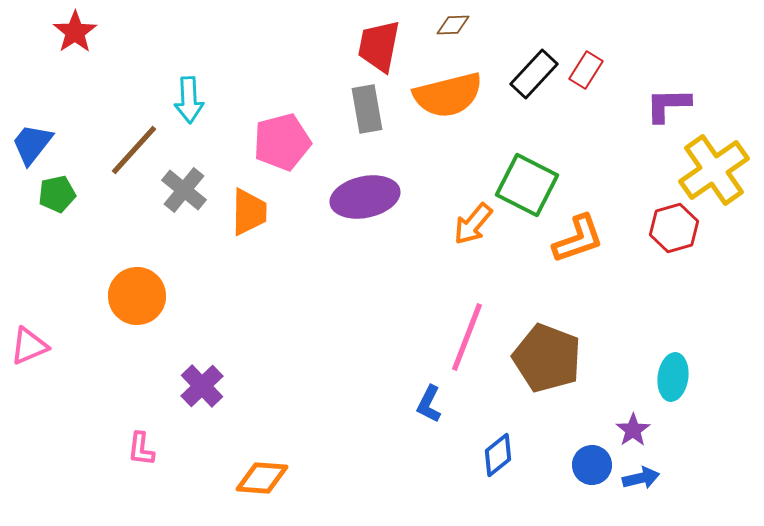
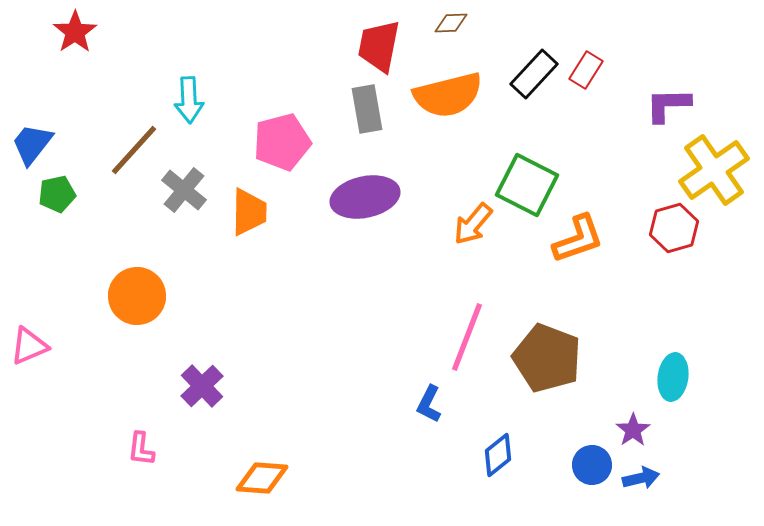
brown diamond: moved 2 px left, 2 px up
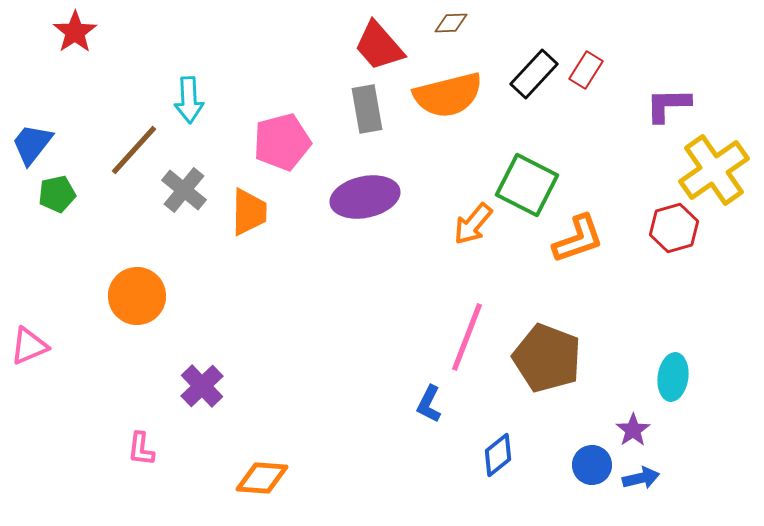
red trapezoid: rotated 52 degrees counterclockwise
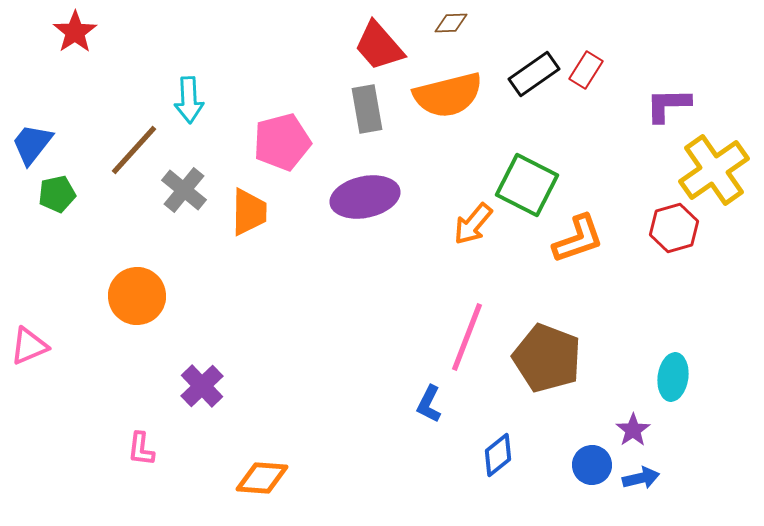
black rectangle: rotated 12 degrees clockwise
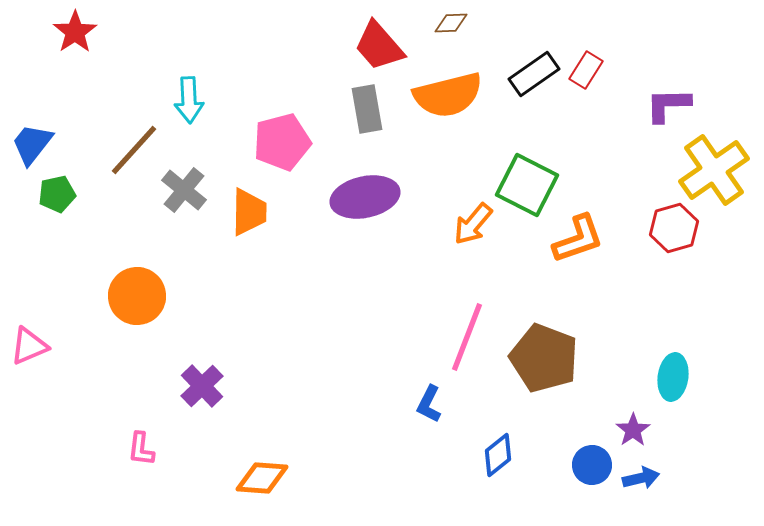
brown pentagon: moved 3 px left
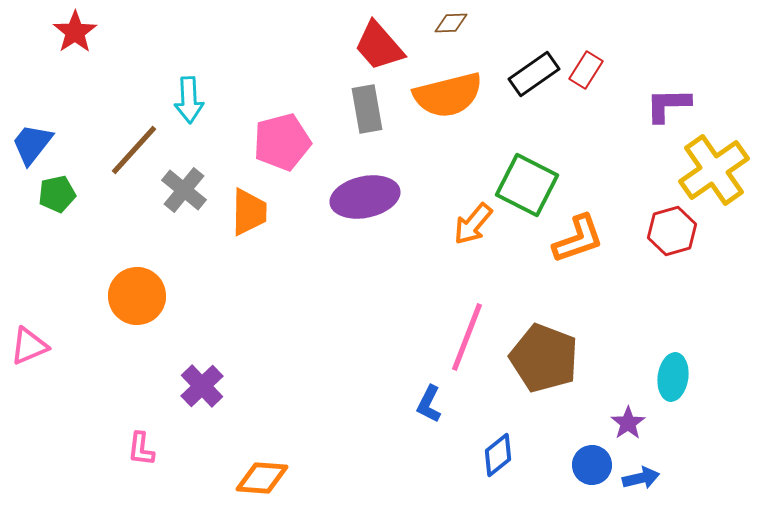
red hexagon: moved 2 px left, 3 px down
purple star: moved 5 px left, 7 px up
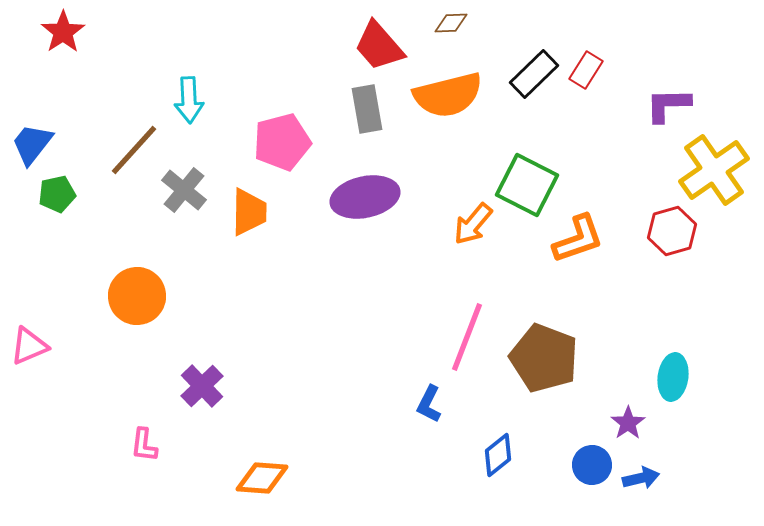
red star: moved 12 px left
black rectangle: rotated 9 degrees counterclockwise
pink L-shape: moved 3 px right, 4 px up
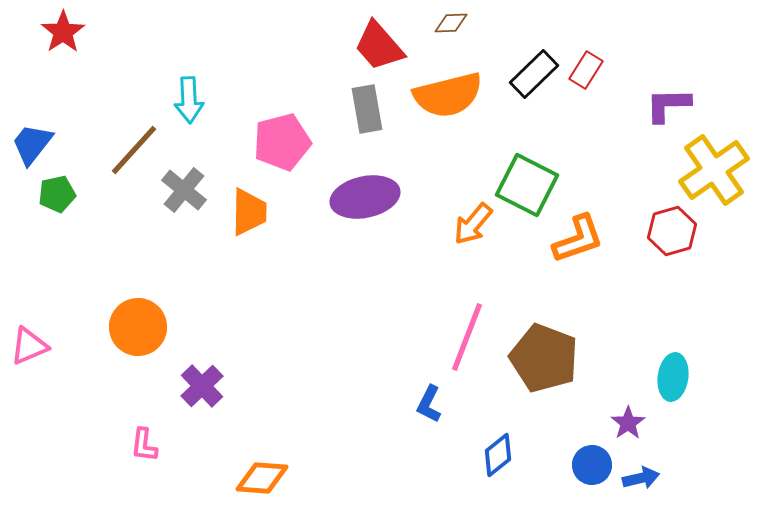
orange circle: moved 1 px right, 31 px down
